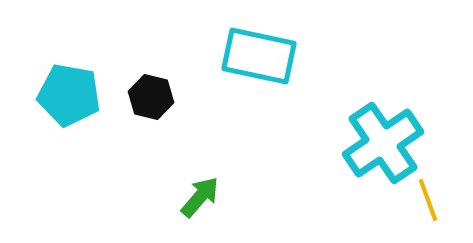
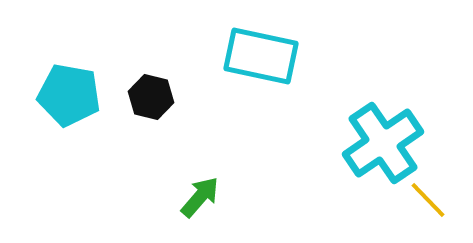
cyan rectangle: moved 2 px right
yellow line: rotated 24 degrees counterclockwise
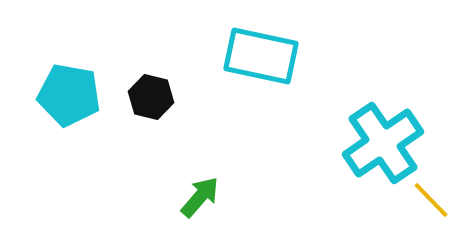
yellow line: moved 3 px right
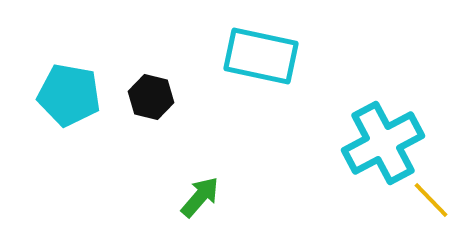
cyan cross: rotated 6 degrees clockwise
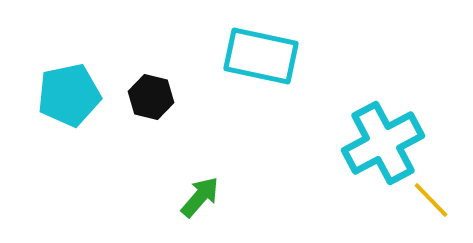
cyan pentagon: rotated 22 degrees counterclockwise
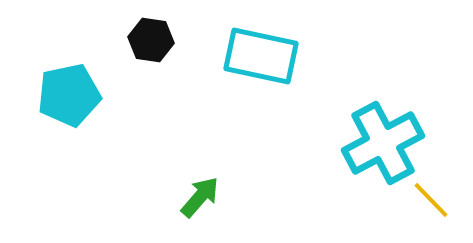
black hexagon: moved 57 px up; rotated 6 degrees counterclockwise
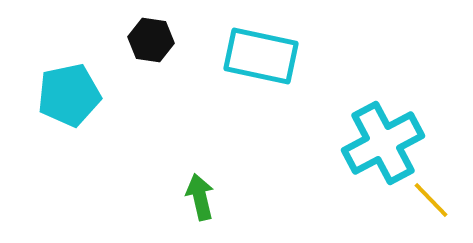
green arrow: rotated 54 degrees counterclockwise
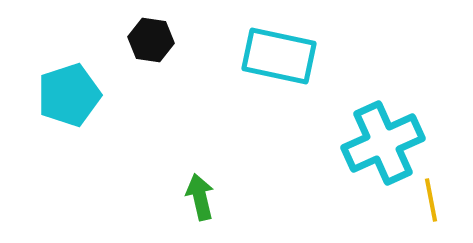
cyan rectangle: moved 18 px right
cyan pentagon: rotated 6 degrees counterclockwise
cyan cross: rotated 4 degrees clockwise
yellow line: rotated 33 degrees clockwise
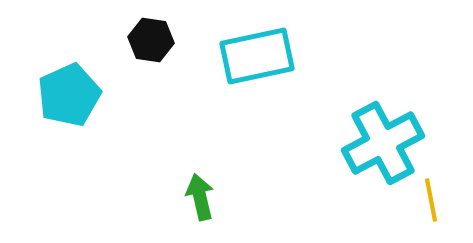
cyan rectangle: moved 22 px left; rotated 24 degrees counterclockwise
cyan pentagon: rotated 6 degrees counterclockwise
cyan cross: rotated 4 degrees counterclockwise
